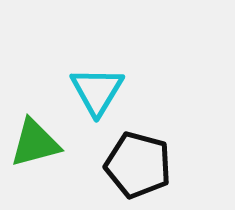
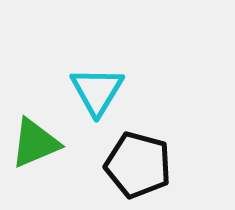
green triangle: rotated 8 degrees counterclockwise
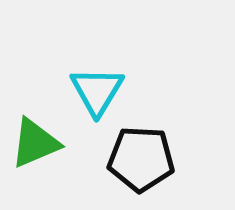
black pentagon: moved 3 px right, 6 px up; rotated 12 degrees counterclockwise
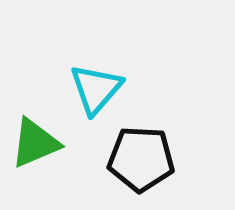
cyan triangle: moved 1 px left, 2 px up; rotated 10 degrees clockwise
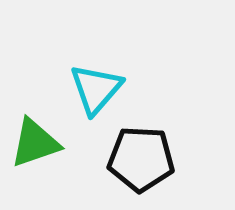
green triangle: rotated 4 degrees clockwise
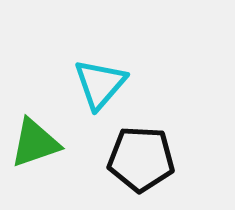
cyan triangle: moved 4 px right, 5 px up
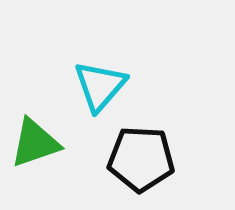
cyan triangle: moved 2 px down
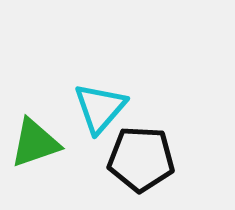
cyan triangle: moved 22 px down
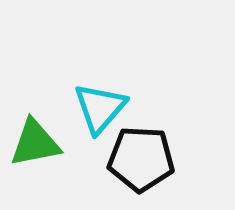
green triangle: rotated 8 degrees clockwise
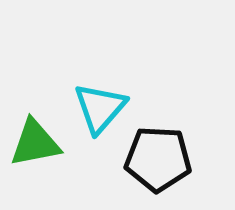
black pentagon: moved 17 px right
